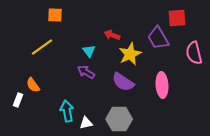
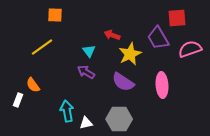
pink semicircle: moved 4 px left, 4 px up; rotated 85 degrees clockwise
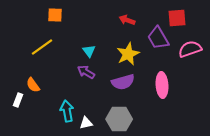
red arrow: moved 15 px right, 15 px up
yellow star: moved 2 px left
purple semicircle: rotated 50 degrees counterclockwise
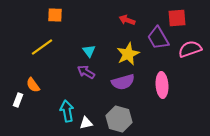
gray hexagon: rotated 15 degrees clockwise
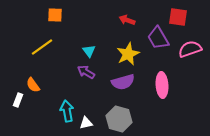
red square: moved 1 px right, 1 px up; rotated 12 degrees clockwise
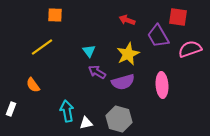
purple trapezoid: moved 2 px up
purple arrow: moved 11 px right
white rectangle: moved 7 px left, 9 px down
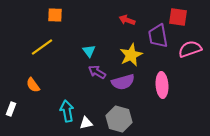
purple trapezoid: rotated 20 degrees clockwise
yellow star: moved 3 px right, 1 px down
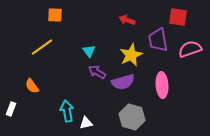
purple trapezoid: moved 4 px down
orange semicircle: moved 1 px left, 1 px down
gray hexagon: moved 13 px right, 2 px up
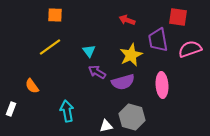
yellow line: moved 8 px right
white triangle: moved 20 px right, 3 px down
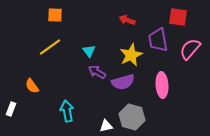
pink semicircle: rotated 30 degrees counterclockwise
